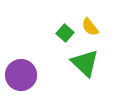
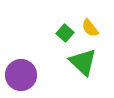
yellow semicircle: moved 1 px down
green triangle: moved 2 px left, 1 px up
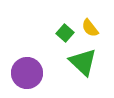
purple circle: moved 6 px right, 2 px up
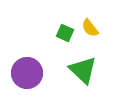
green square: rotated 18 degrees counterclockwise
green triangle: moved 8 px down
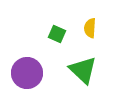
yellow semicircle: rotated 42 degrees clockwise
green square: moved 8 px left, 1 px down
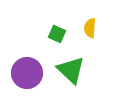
green triangle: moved 12 px left
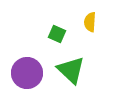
yellow semicircle: moved 6 px up
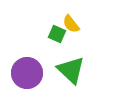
yellow semicircle: moved 19 px left, 2 px down; rotated 42 degrees counterclockwise
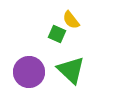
yellow semicircle: moved 4 px up
purple circle: moved 2 px right, 1 px up
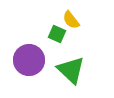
purple circle: moved 12 px up
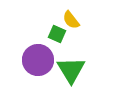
purple circle: moved 9 px right
green triangle: rotated 16 degrees clockwise
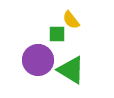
green square: rotated 24 degrees counterclockwise
green triangle: rotated 28 degrees counterclockwise
